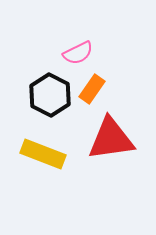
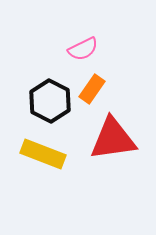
pink semicircle: moved 5 px right, 4 px up
black hexagon: moved 6 px down
red triangle: moved 2 px right
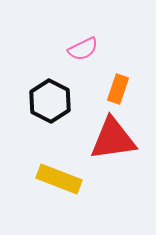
orange rectangle: moved 26 px right; rotated 16 degrees counterclockwise
yellow rectangle: moved 16 px right, 25 px down
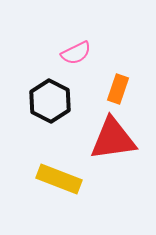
pink semicircle: moved 7 px left, 4 px down
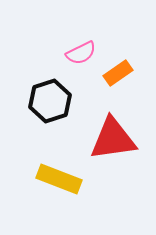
pink semicircle: moved 5 px right
orange rectangle: moved 16 px up; rotated 36 degrees clockwise
black hexagon: rotated 15 degrees clockwise
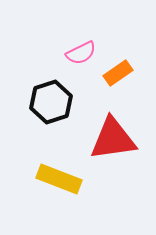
black hexagon: moved 1 px right, 1 px down
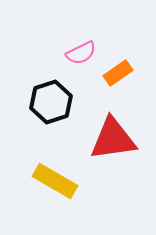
yellow rectangle: moved 4 px left, 2 px down; rotated 9 degrees clockwise
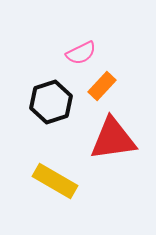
orange rectangle: moved 16 px left, 13 px down; rotated 12 degrees counterclockwise
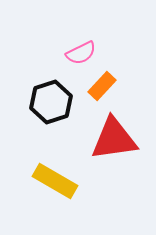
red triangle: moved 1 px right
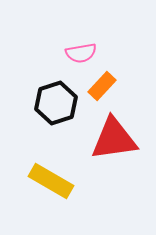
pink semicircle: rotated 16 degrees clockwise
black hexagon: moved 5 px right, 1 px down
yellow rectangle: moved 4 px left
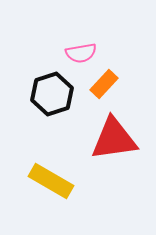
orange rectangle: moved 2 px right, 2 px up
black hexagon: moved 4 px left, 9 px up
